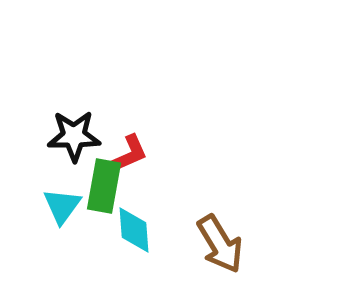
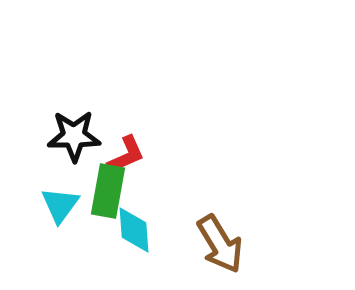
red L-shape: moved 3 px left, 1 px down
green rectangle: moved 4 px right, 5 px down
cyan triangle: moved 2 px left, 1 px up
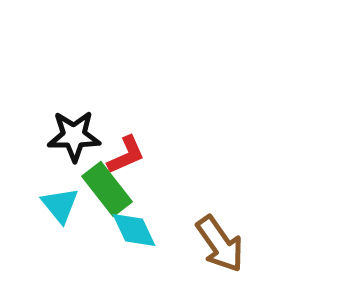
green rectangle: moved 1 px left, 2 px up; rotated 48 degrees counterclockwise
cyan triangle: rotated 15 degrees counterclockwise
cyan diamond: rotated 21 degrees counterclockwise
brown arrow: rotated 4 degrees counterclockwise
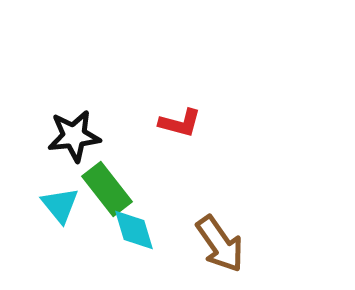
black star: rotated 6 degrees counterclockwise
red L-shape: moved 54 px right, 32 px up; rotated 39 degrees clockwise
cyan diamond: rotated 9 degrees clockwise
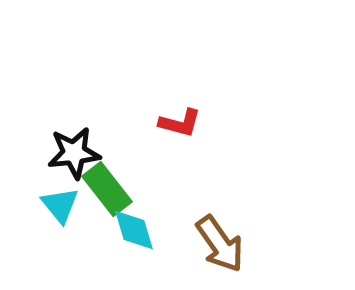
black star: moved 17 px down
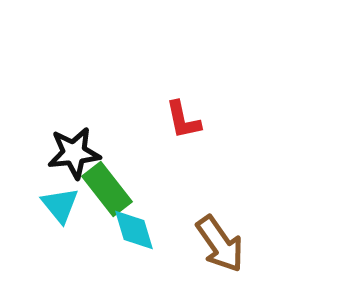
red L-shape: moved 3 px right, 3 px up; rotated 63 degrees clockwise
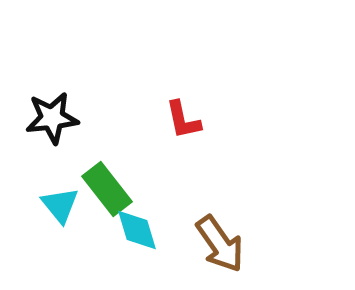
black star: moved 22 px left, 35 px up
cyan diamond: moved 3 px right
